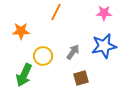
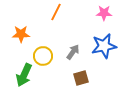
orange star: moved 3 px down
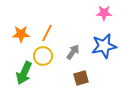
orange line: moved 9 px left, 21 px down
green arrow: moved 2 px up
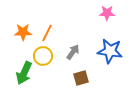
pink star: moved 3 px right
orange star: moved 2 px right, 2 px up
blue star: moved 6 px right, 5 px down; rotated 20 degrees clockwise
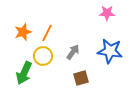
orange star: rotated 18 degrees counterclockwise
